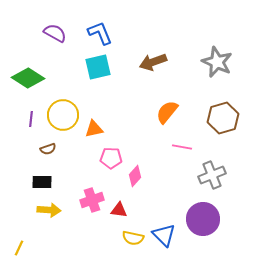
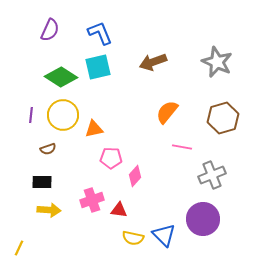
purple semicircle: moved 5 px left, 3 px up; rotated 85 degrees clockwise
green diamond: moved 33 px right, 1 px up
purple line: moved 4 px up
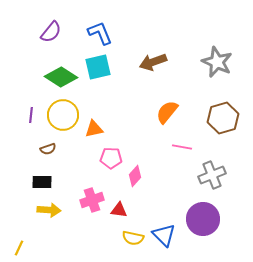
purple semicircle: moved 1 px right, 2 px down; rotated 15 degrees clockwise
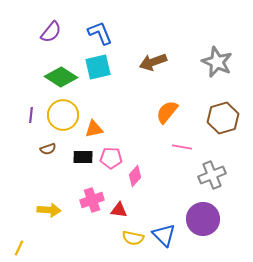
black rectangle: moved 41 px right, 25 px up
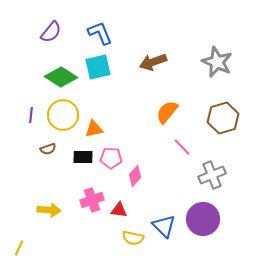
pink line: rotated 36 degrees clockwise
blue triangle: moved 9 px up
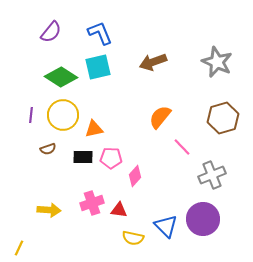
orange semicircle: moved 7 px left, 5 px down
pink cross: moved 3 px down
blue triangle: moved 2 px right
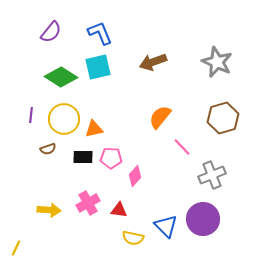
yellow circle: moved 1 px right, 4 px down
pink cross: moved 4 px left; rotated 10 degrees counterclockwise
yellow line: moved 3 px left
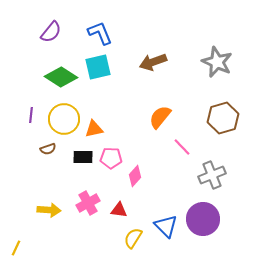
yellow semicircle: rotated 110 degrees clockwise
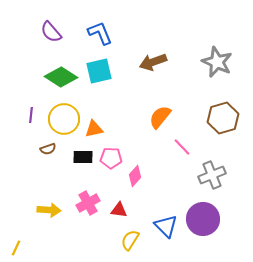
purple semicircle: rotated 100 degrees clockwise
cyan square: moved 1 px right, 4 px down
yellow semicircle: moved 3 px left, 2 px down
